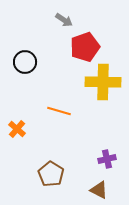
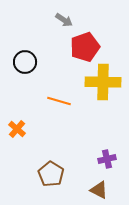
orange line: moved 10 px up
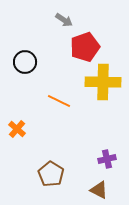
orange line: rotated 10 degrees clockwise
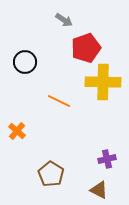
red pentagon: moved 1 px right, 1 px down
orange cross: moved 2 px down
